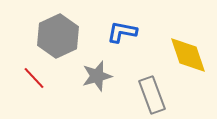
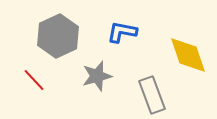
red line: moved 2 px down
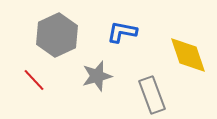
gray hexagon: moved 1 px left, 1 px up
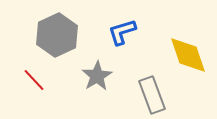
blue L-shape: rotated 28 degrees counterclockwise
gray star: rotated 16 degrees counterclockwise
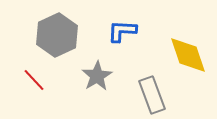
blue L-shape: moved 1 px up; rotated 20 degrees clockwise
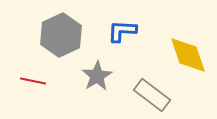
gray hexagon: moved 4 px right
red line: moved 1 px left, 1 px down; rotated 35 degrees counterclockwise
gray rectangle: rotated 33 degrees counterclockwise
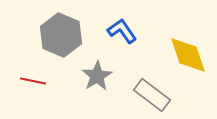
blue L-shape: rotated 52 degrees clockwise
gray hexagon: rotated 12 degrees counterclockwise
